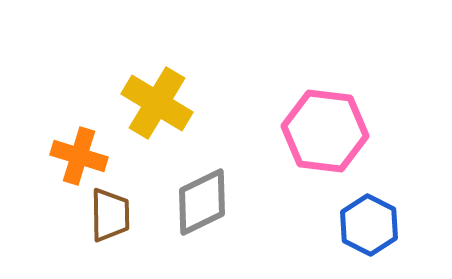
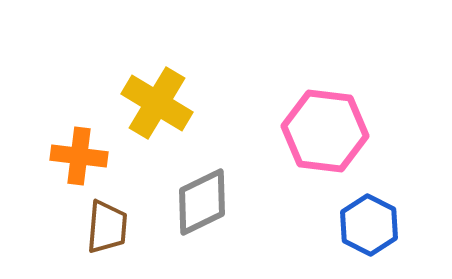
orange cross: rotated 10 degrees counterclockwise
brown trapezoid: moved 3 px left, 12 px down; rotated 6 degrees clockwise
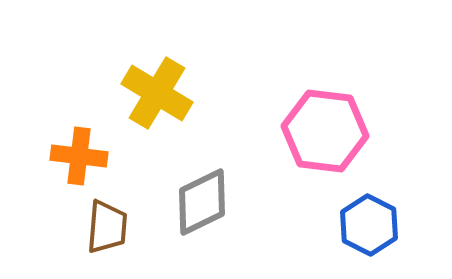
yellow cross: moved 10 px up
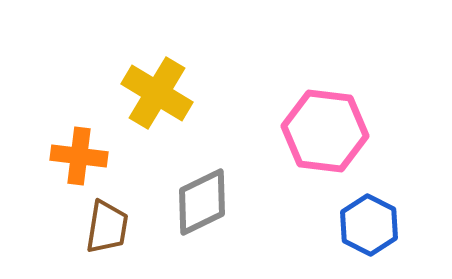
brown trapezoid: rotated 4 degrees clockwise
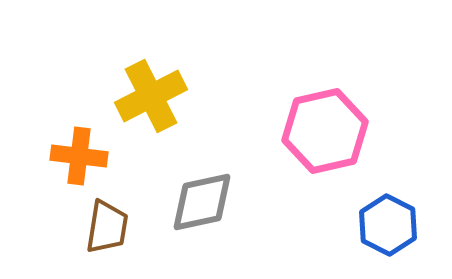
yellow cross: moved 6 px left, 3 px down; rotated 32 degrees clockwise
pink hexagon: rotated 20 degrees counterclockwise
gray diamond: rotated 14 degrees clockwise
blue hexagon: moved 19 px right
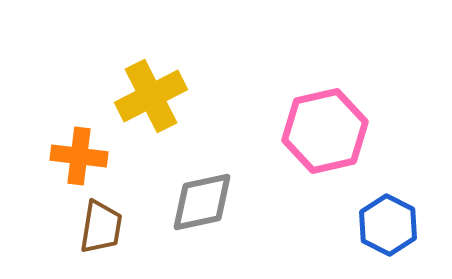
brown trapezoid: moved 6 px left
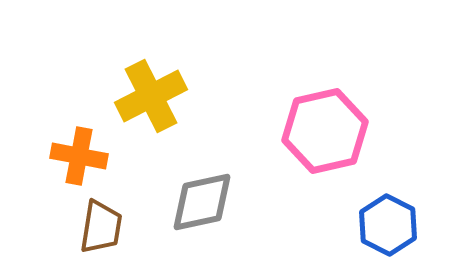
orange cross: rotated 4 degrees clockwise
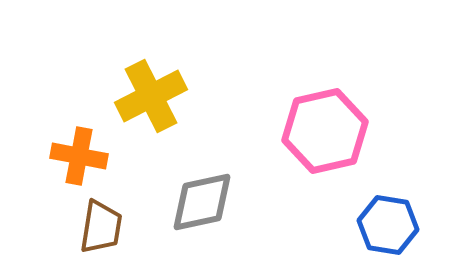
blue hexagon: rotated 18 degrees counterclockwise
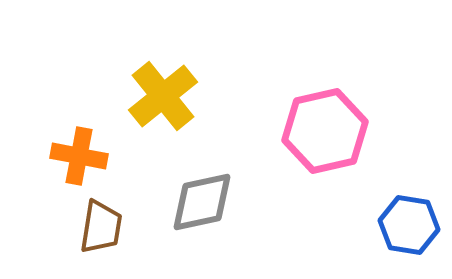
yellow cross: moved 12 px right; rotated 12 degrees counterclockwise
blue hexagon: moved 21 px right
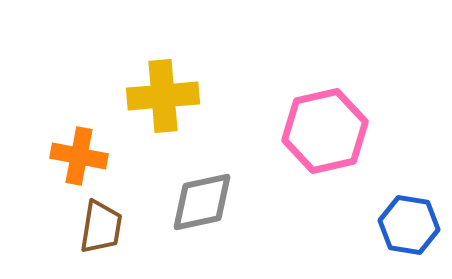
yellow cross: rotated 34 degrees clockwise
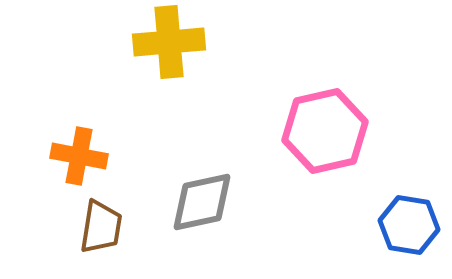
yellow cross: moved 6 px right, 54 px up
